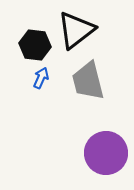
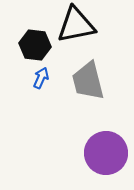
black triangle: moved 5 px up; rotated 27 degrees clockwise
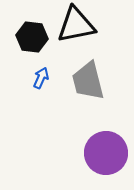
black hexagon: moved 3 px left, 8 px up
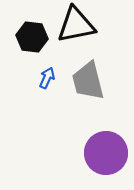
blue arrow: moved 6 px right
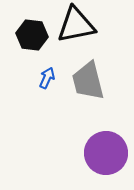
black hexagon: moved 2 px up
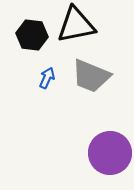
gray trapezoid: moved 3 px right, 5 px up; rotated 54 degrees counterclockwise
purple circle: moved 4 px right
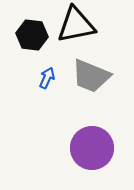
purple circle: moved 18 px left, 5 px up
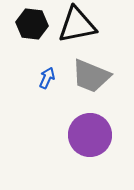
black triangle: moved 1 px right
black hexagon: moved 11 px up
purple circle: moved 2 px left, 13 px up
